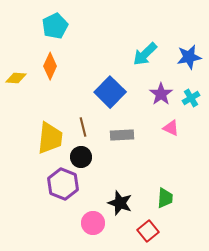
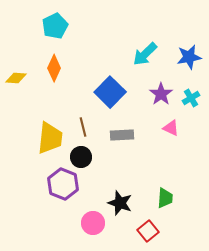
orange diamond: moved 4 px right, 2 px down
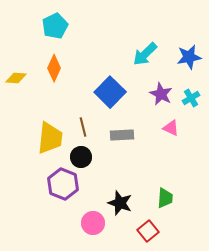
purple star: rotated 10 degrees counterclockwise
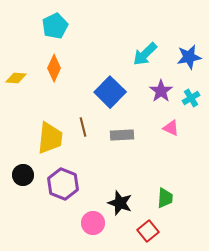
purple star: moved 3 px up; rotated 10 degrees clockwise
black circle: moved 58 px left, 18 px down
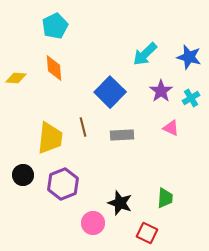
blue star: rotated 25 degrees clockwise
orange diamond: rotated 28 degrees counterclockwise
purple hexagon: rotated 16 degrees clockwise
red square: moved 1 px left, 2 px down; rotated 25 degrees counterclockwise
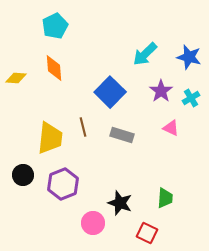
gray rectangle: rotated 20 degrees clockwise
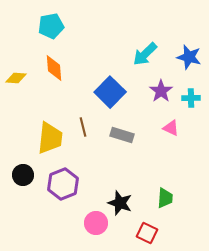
cyan pentagon: moved 4 px left; rotated 15 degrees clockwise
cyan cross: rotated 30 degrees clockwise
pink circle: moved 3 px right
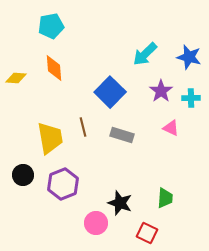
yellow trapezoid: rotated 16 degrees counterclockwise
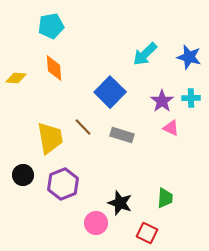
purple star: moved 1 px right, 10 px down
brown line: rotated 30 degrees counterclockwise
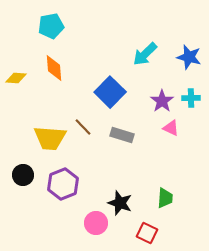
yellow trapezoid: rotated 104 degrees clockwise
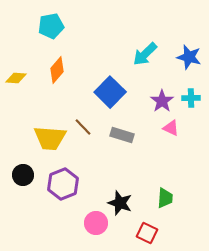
orange diamond: moved 3 px right, 2 px down; rotated 44 degrees clockwise
